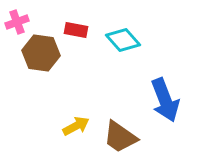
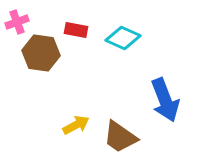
cyan diamond: moved 2 px up; rotated 24 degrees counterclockwise
yellow arrow: moved 1 px up
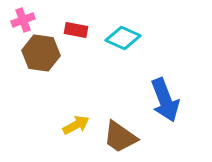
pink cross: moved 6 px right, 2 px up
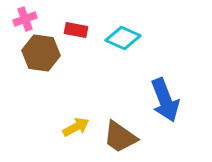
pink cross: moved 2 px right, 1 px up
yellow arrow: moved 2 px down
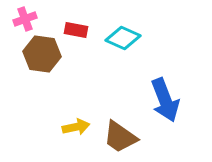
brown hexagon: moved 1 px right, 1 px down
yellow arrow: rotated 16 degrees clockwise
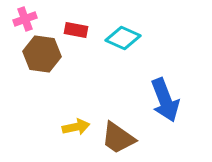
brown trapezoid: moved 2 px left, 1 px down
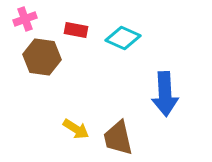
brown hexagon: moved 3 px down
blue arrow: moved 6 px up; rotated 18 degrees clockwise
yellow arrow: moved 2 px down; rotated 44 degrees clockwise
brown trapezoid: rotated 42 degrees clockwise
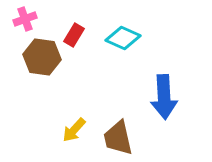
red rectangle: moved 2 px left, 5 px down; rotated 70 degrees counterclockwise
blue arrow: moved 1 px left, 3 px down
yellow arrow: moved 2 px left, 1 px down; rotated 100 degrees clockwise
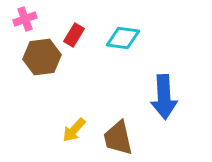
cyan diamond: rotated 16 degrees counterclockwise
brown hexagon: rotated 15 degrees counterclockwise
